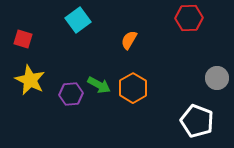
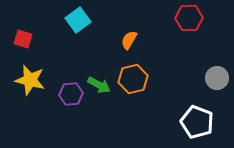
yellow star: rotated 12 degrees counterclockwise
orange hexagon: moved 9 px up; rotated 16 degrees clockwise
white pentagon: moved 1 px down
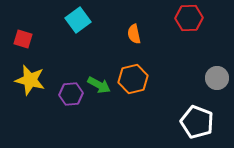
orange semicircle: moved 5 px right, 6 px up; rotated 42 degrees counterclockwise
